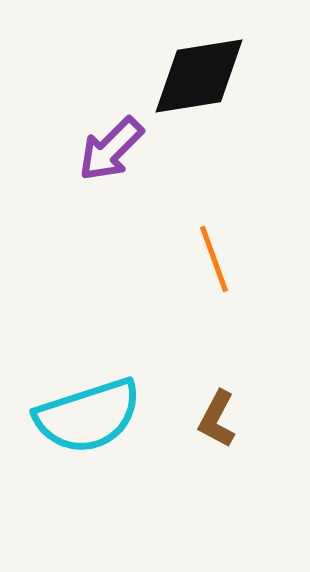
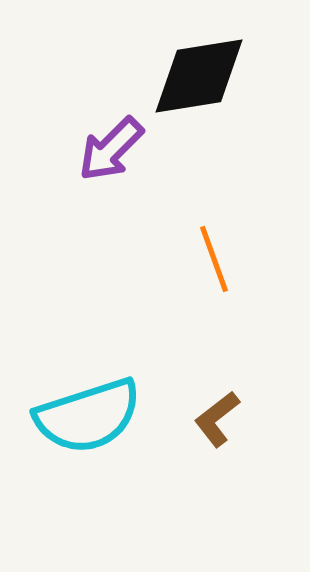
brown L-shape: rotated 24 degrees clockwise
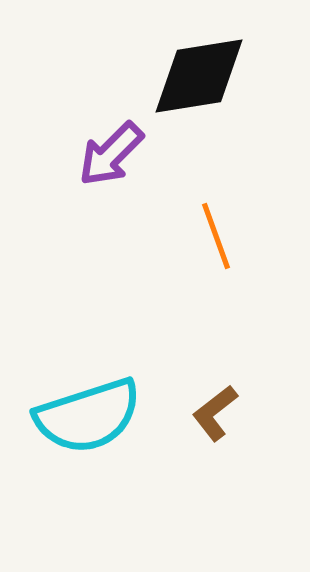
purple arrow: moved 5 px down
orange line: moved 2 px right, 23 px up
brown L-shape: moved 2 px left, 6 px up
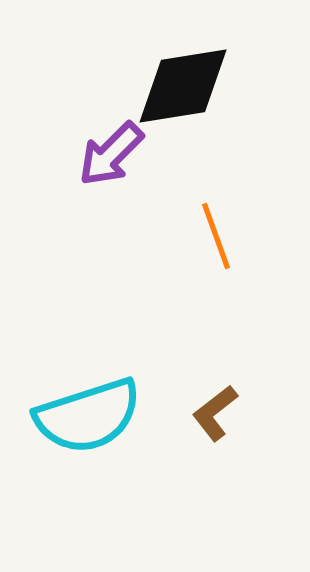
black diamond: moved 16 px left, 10 px down
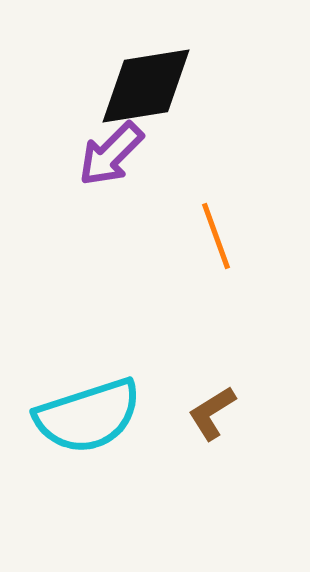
black diamond: moved 37 px left
brown L-shape: moved 3 px left; rotated 6 degrees clockwise
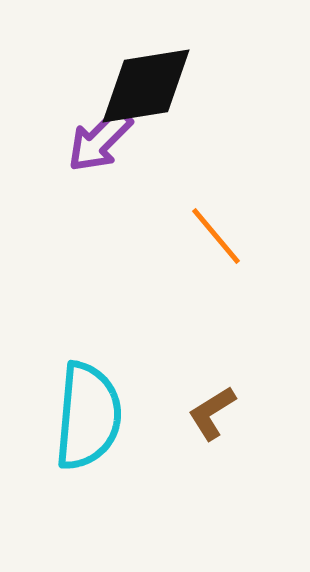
purple arrow: moved 11 px left, 14 px up
orange line: rotated 20 degrees counterclockwise
cyan semicircle: rotated 67 degrees counterclockwise
